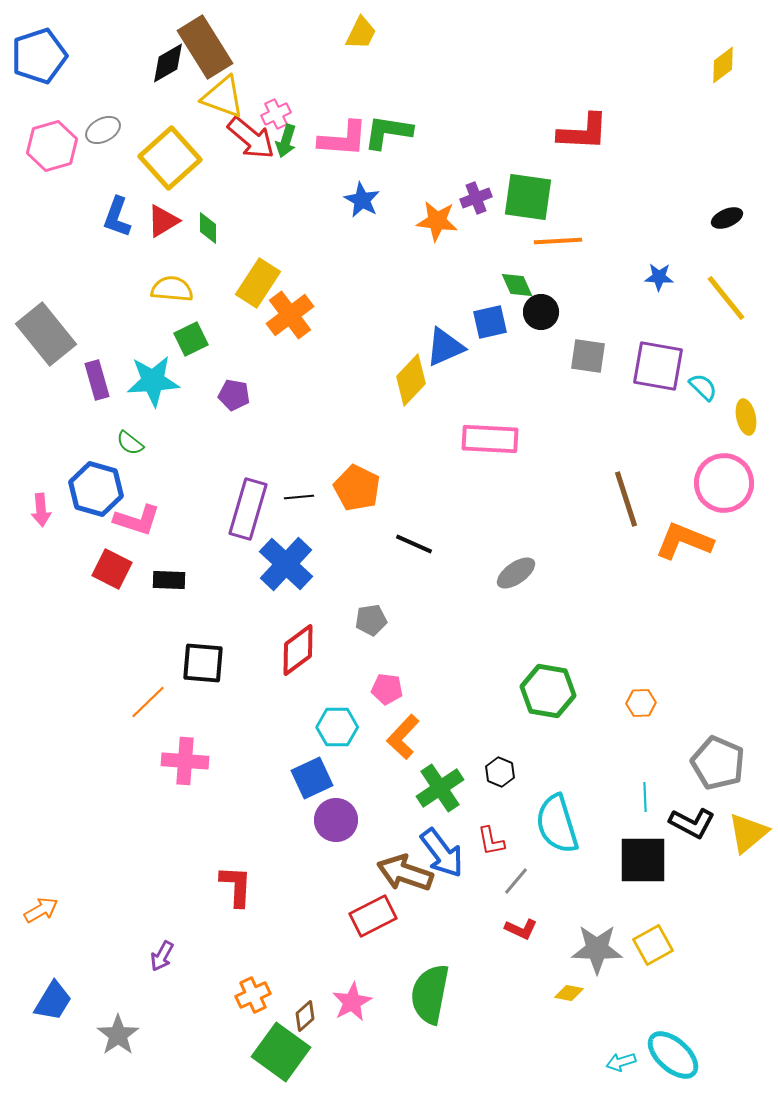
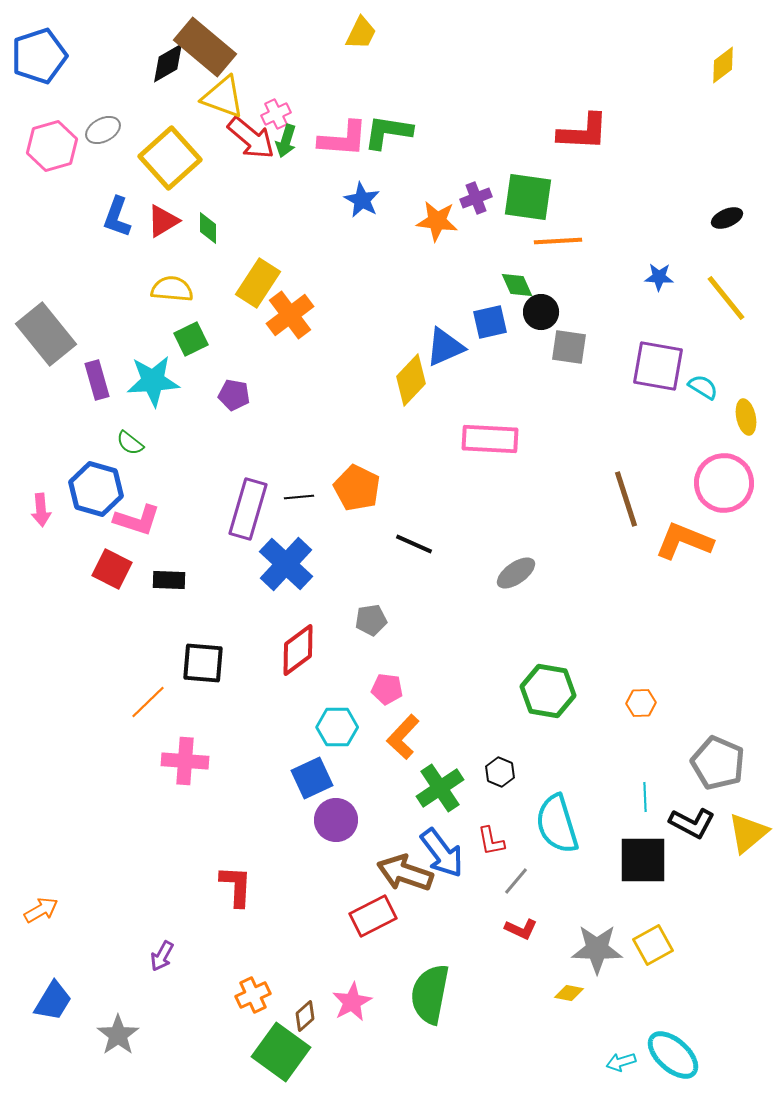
brown rectangle at (205, 47): rotated 18 degrees counterclockwise
gray square at (588, 356): moved 19 px left, 9 px up
cyan semicircle at (703, 387): rotated 12 degrees counterclockwise
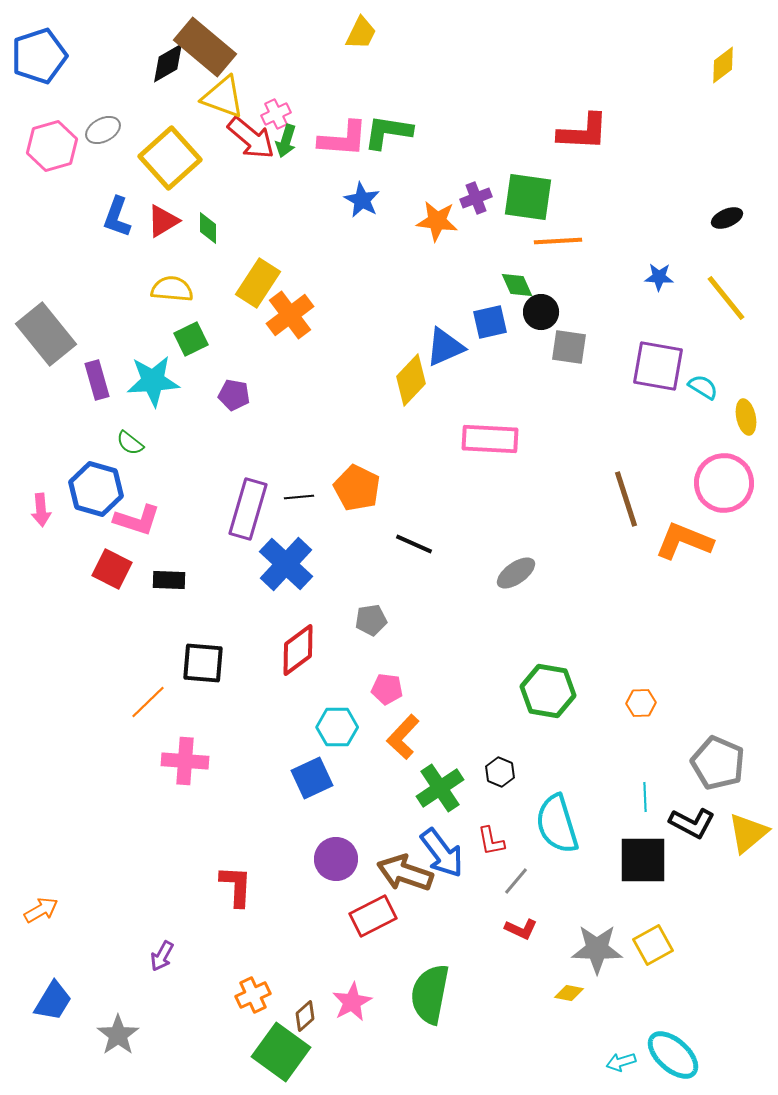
purple circle at (336, 820): moved 39 px down
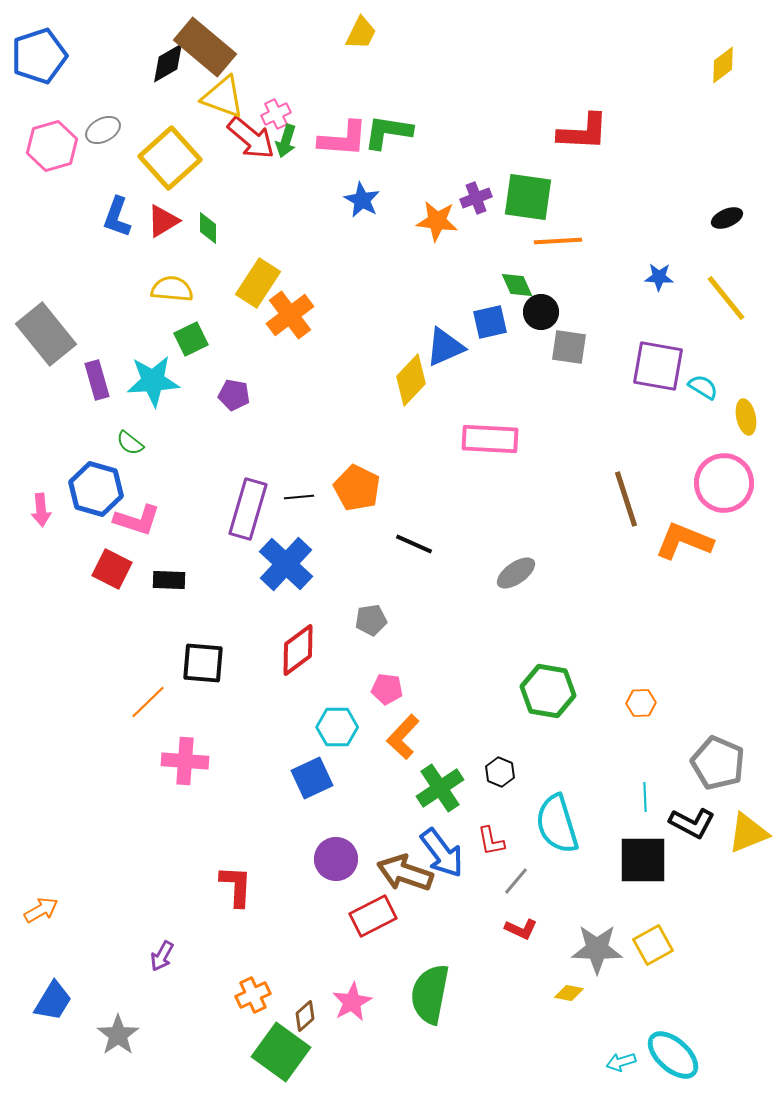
yellow triangle at (748, 833): rotated 18 degrees clockwise
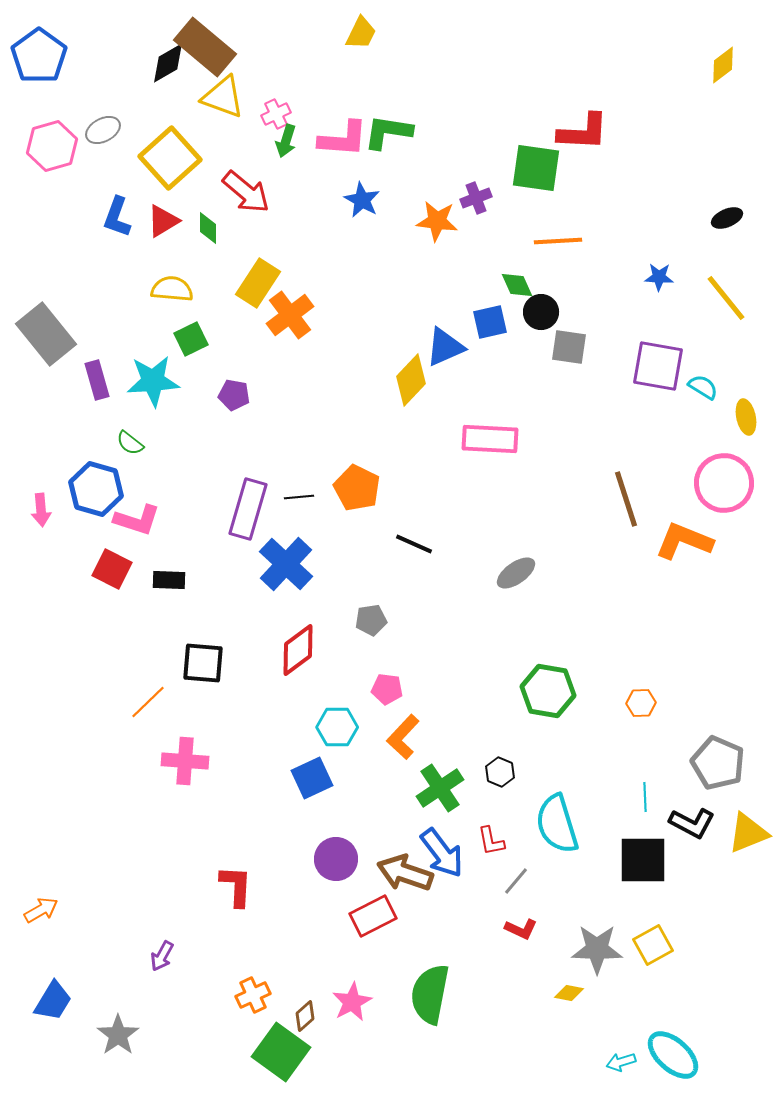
blue pentagon at (39, 56): rotated 18 degrees counterclockwise
red arrow at (251, 138): moved 5 px left, 54 px down
green square at (528, 197): moved 8 px right, 29 px up
